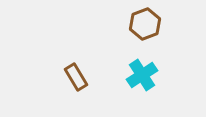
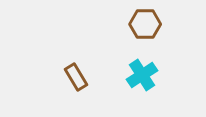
brown hexagon: rotated 20 degrees clockwise
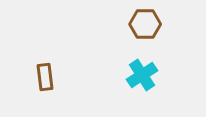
brown rectangle: moved 31 px left; rotated 24 degrees clockwise
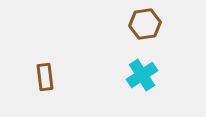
brown hexagon: rotated 8 degrees counterclockwise
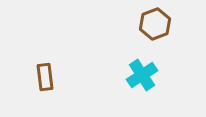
brown hexagon: moved 10 px right; rotated 12 degrees counterclockwise
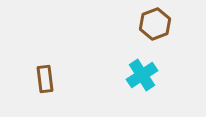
brown rectangle: moved 2 px down
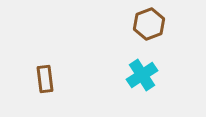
brown hexagon: moved 6 px left
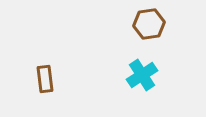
brown hexagon: rotated 12 degrees clockwise
